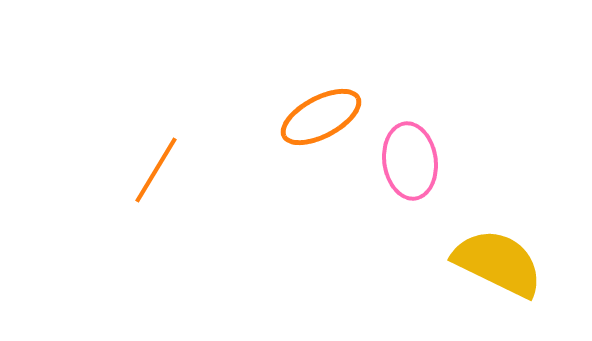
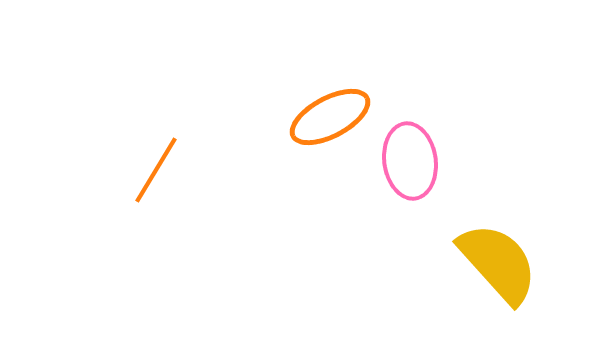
orange ellipse: moved 9 px right
yellow semicircle: rotated 22 degrees clockwise
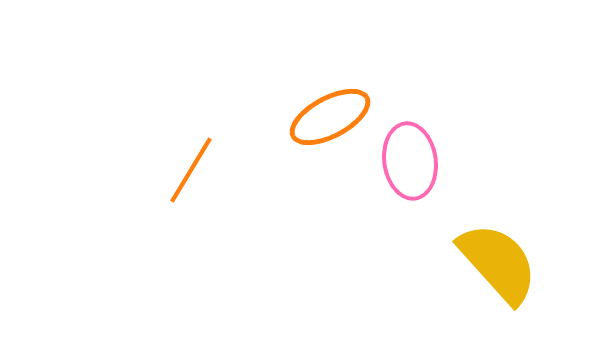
orange line: moved 35 px right
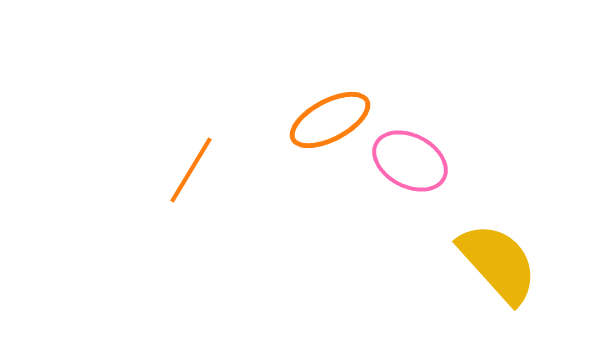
orange ellipse: moved 3 px down
pink ellipse: rotated 54 degrees counterclockwise
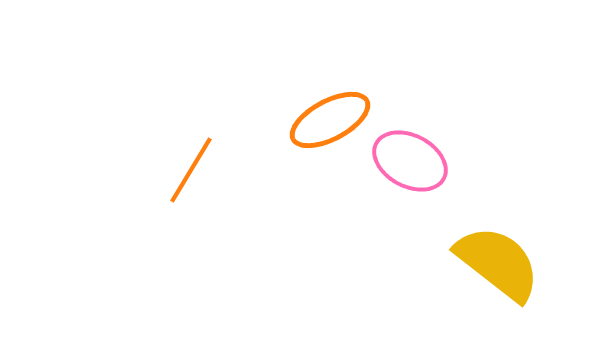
yellow semicircle: rotated 10 degrees counterclockwise
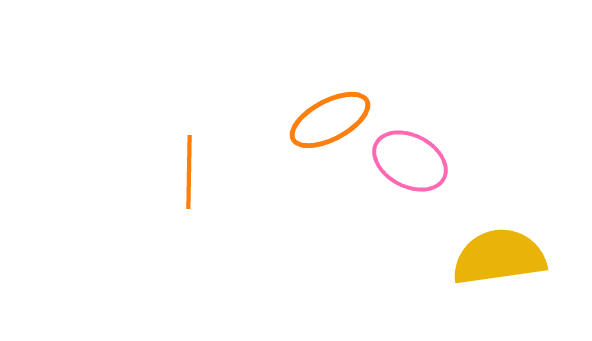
orange line: moved 2 px left, 2 px down; rotated 30 degrees counterclockwise
yellow semicircle: moved 1 px right, 6 px up; rotated 46 degrees counterclockwise
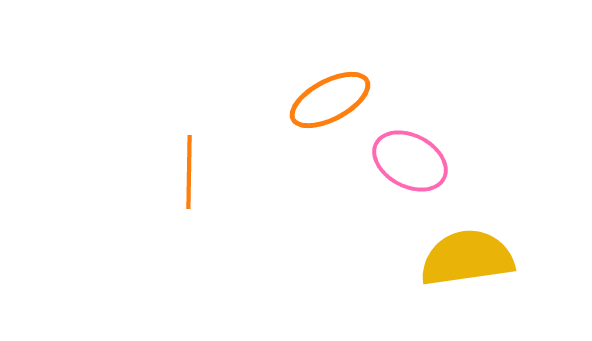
orange ellipse: moved 20 px up
yellow semicircle: moved 32 px left, 1 px down
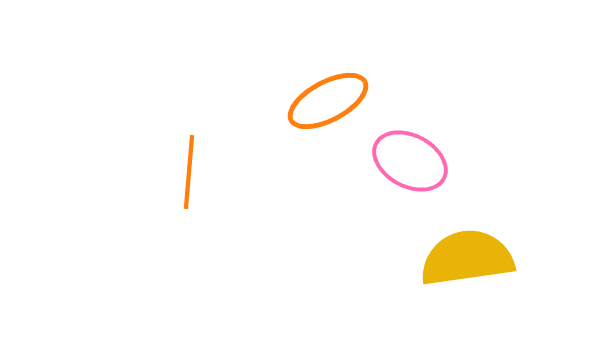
orange ellipse: moved 2 px left, 1 px down
orange line: rotated 4 degrees clockwise
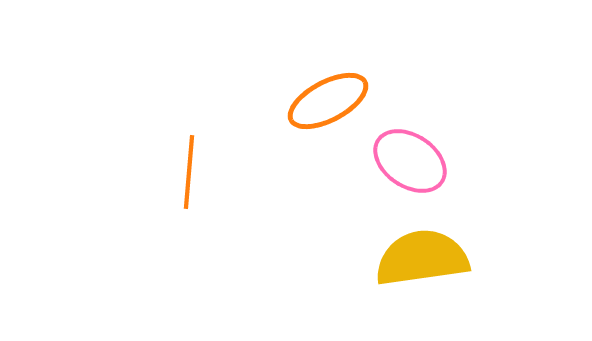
pink ellipse: rotated 6 degrees clockwise
yellow semicircle: moved 45 px left
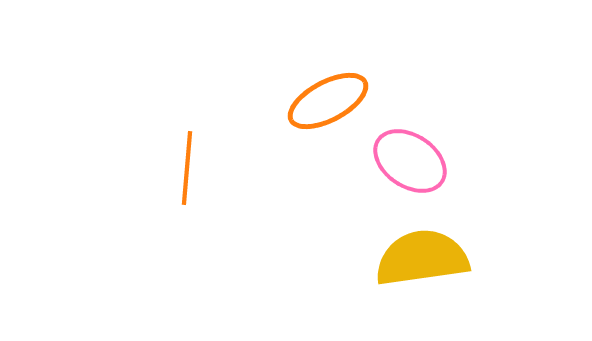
orange line: moved 2 px left, 4 px up
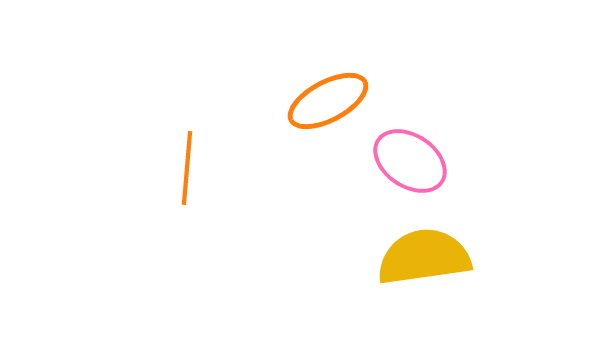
yellow semicircle: moved 2 px right, 1 px up
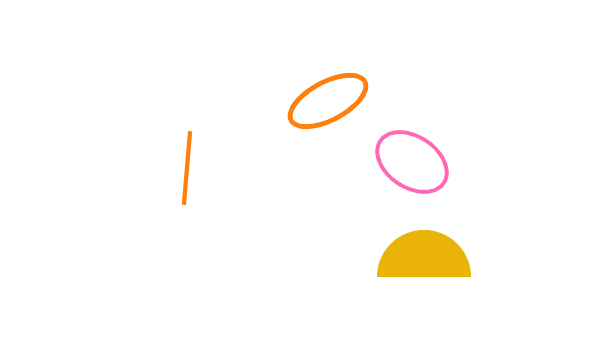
pink ellipse: moved 2 px right, 1 px down
yellow semicircle: rotated 8 degrees clockwise
